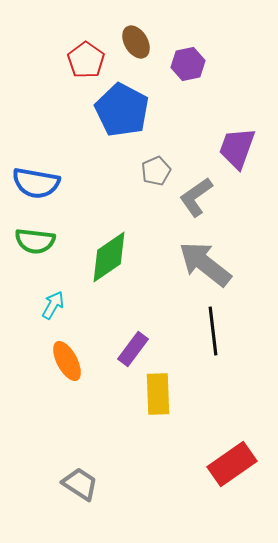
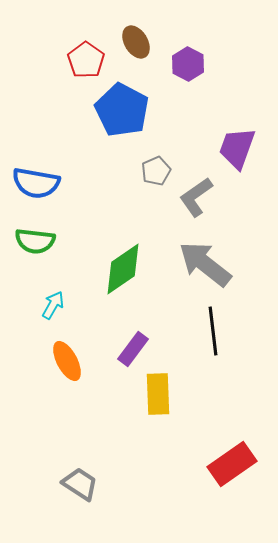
purple hexagon: rotated 20 degrees counterclockwise
green diamond: moved 14 px right, 12 px down
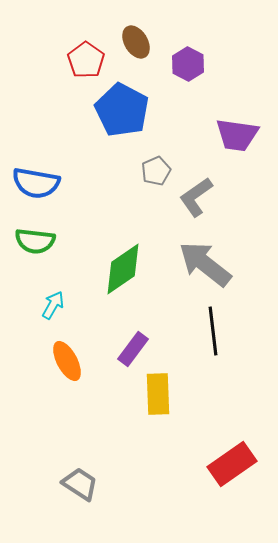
purple trapezoid: moved 13 px up; rotated 102 degrees counterclockwise
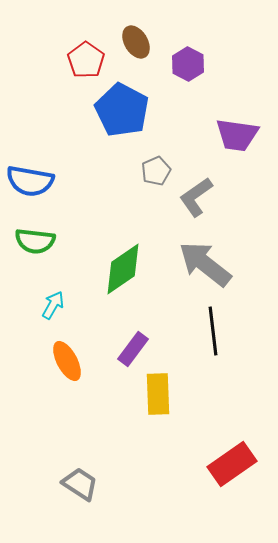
blue semicircle: moved 6 px left, 2 px up
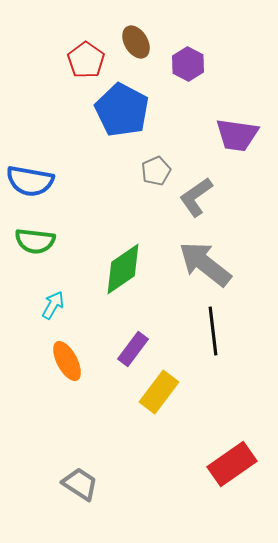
yellow rectangle: moved 1 px right, 2 px up; rotated 39 degrees clockwise
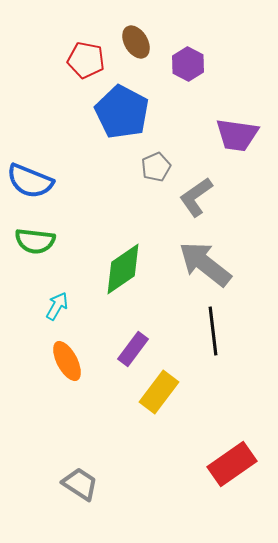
red pentagon: rotated 24 degrees counterclockwise
blue pentagon: moved 2 px down
gray pentagon: moved 4 px up
blue semicircle: rotated 12 degrees clockwise
cyan arrow: moved 4 px right, 1 px down
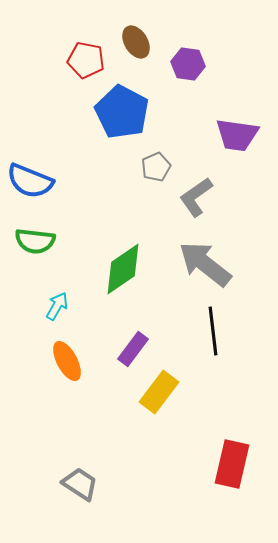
purple hexagon: rotated 20 degrees counterclockwise
red rectangle: rotated 42 degrees counterclockwise
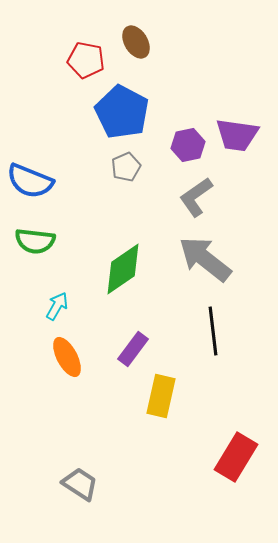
purple hexagon: moved 81 px down; rotated 20 degrees counterclockwise
gray pentagon: moved 30 px left
gray arrow: moved 5 px up
orange ellipse: moved 4 px up
yellow rectangle: moved 2 px right, 4 px down; rotated 24 degrees counterclockwise
red rectangle: moved 4 px right, 7 px up; rotated 18 degrees clockwise
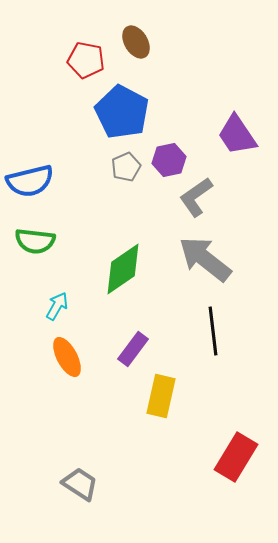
purple trapezoid: rotated 48 degrees clockwise
purple hexagon: moved 19 px left, 15 px down
blue semicircle: rotated 36 degrees counterclockwise
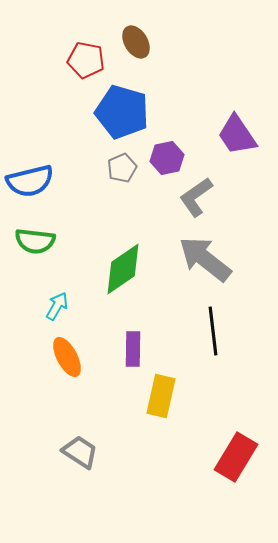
blue pentagon: rotated 12 degrees counterclockwise
purple hexagon: moved 2 px left, 2 px up
gray pentagon: moved 4 px left, 1 px down
purple rectangle: rotated 36 degrees counterclockwise
gray trapezoid: moved 32 px up
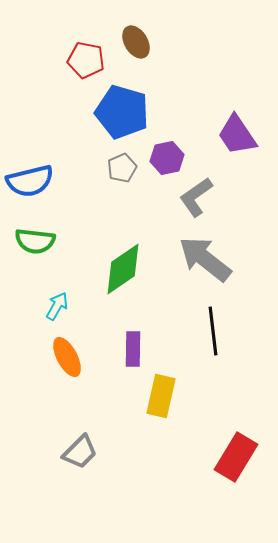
gray trapezoid: rotated 102 degrees clockwise
